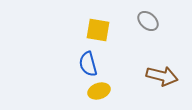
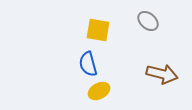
brown arrow: moved 2 px up
yellow ellipse: rotated 10 degrees counterclockwise
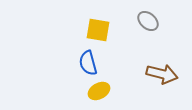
blue semicircle: moved 1 px up
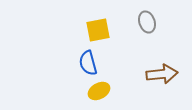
gray ellipse: moved 1 px left, 1 px down; rotated 30 degrees clockwise
yellow square: rotated 20 degrees counterclockwise
brown arrow: rotated 20 degrees counterclockwise
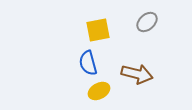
gray ellipse: rotated 65 degrees clockwise
brown arrow: moved 25 px left; rotated 20 degrees clockwise
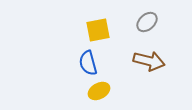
brown arrow: moved 12 px right, 13 px up
